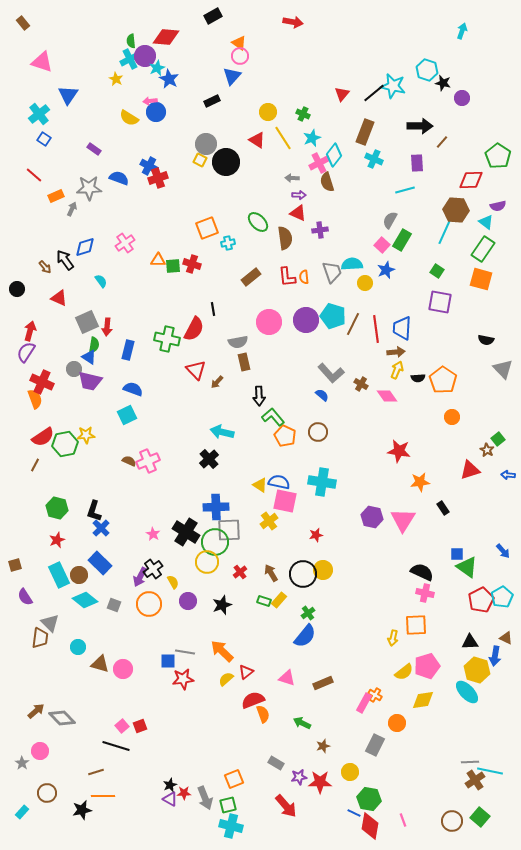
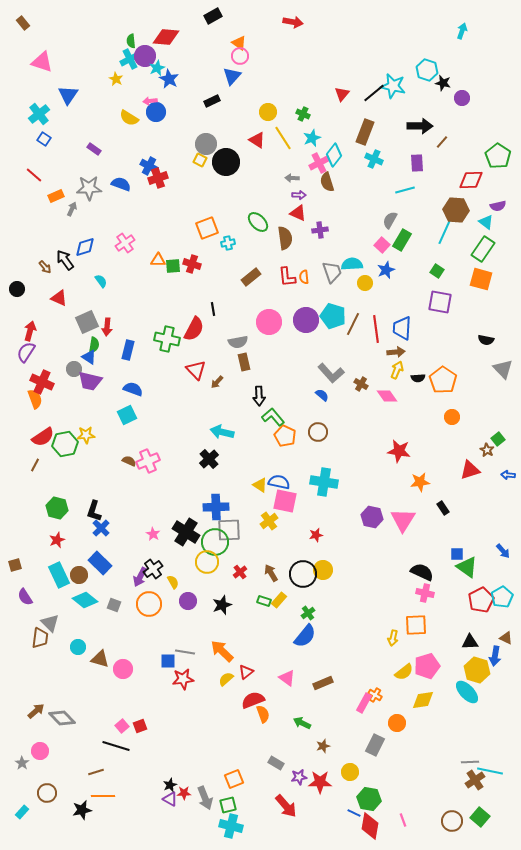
blue semicircle at (119, 178): moved 2 px right, 6 px down
cyan cross at (322, 482): moved 2 px right
brown triangle at (100, 664): moved 5 px up
pink triangle at (287, 678): rotated 18 degrees clockwise
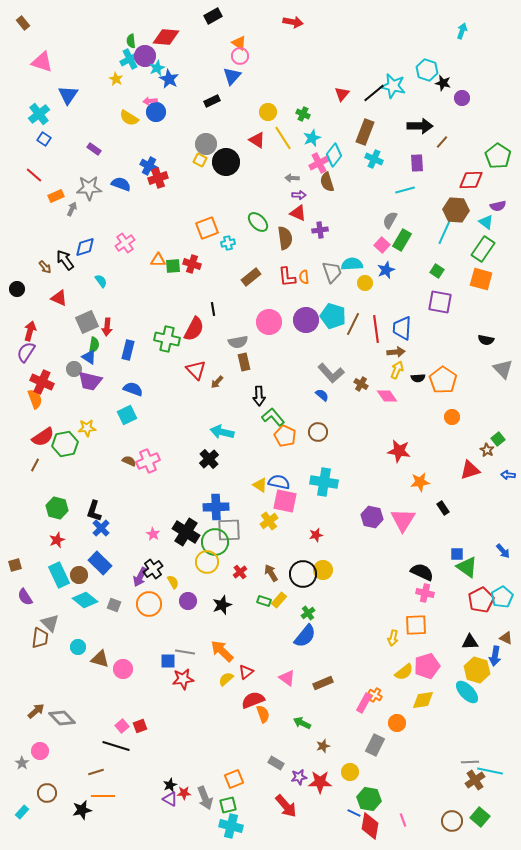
yellow star at (86, 435): moved 1 px right, 7 px up
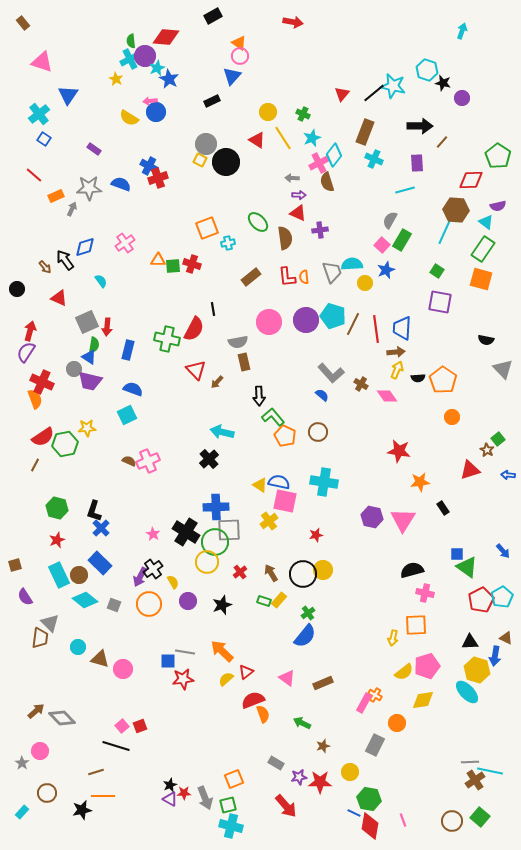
black semicircle at (422, 572): moved 10 px left, 2 px up; rotated 40 degrees counterclockwise
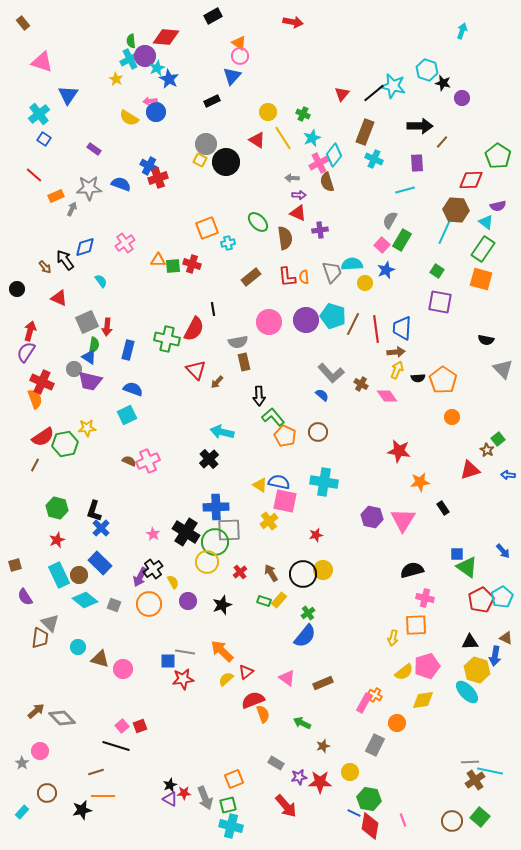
pink cross at (425, 593): moved 5 px down
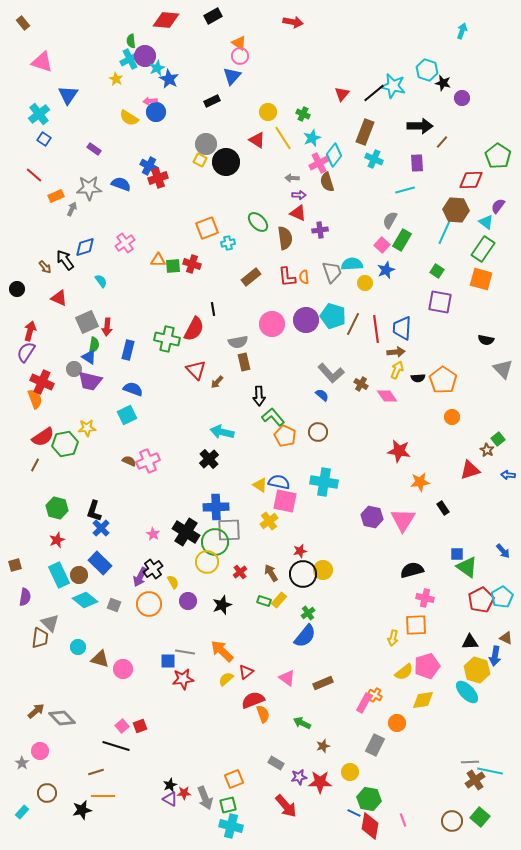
red diamond at (166, 37): moved 17 px up
purple semicircle at (498, 206): rotated 140 degrees clockwise
pink circle at (269, 322): moved 3 px right, 2 px down
red star at (316, 535): moved 16 px left, 16 px down
purple semicircle at (25, 597): rotated 138 degrees counterclockwise
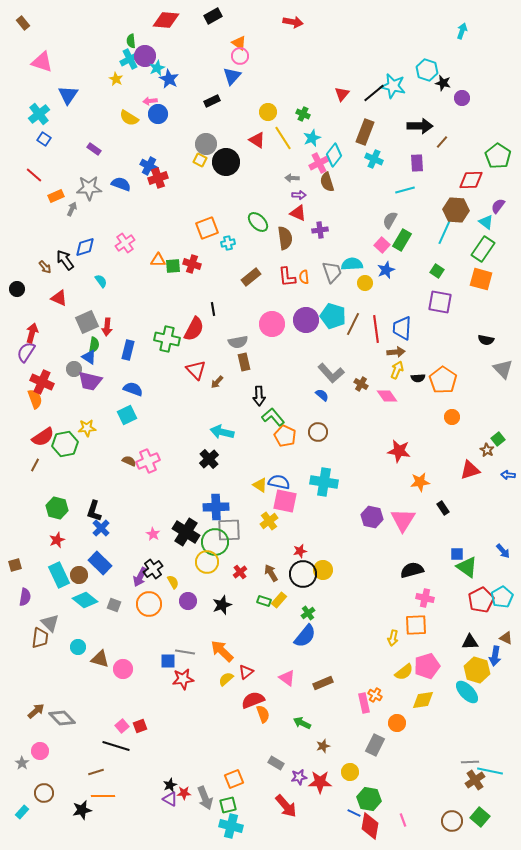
blue circle at (156, 112): moved 2 px right, 2 px down
red arrow at (30, 331): moved 2 px right, 2 px down
pink rectangle at (364, 703): rotated 42 degrees counterclockwise
brown circle at (47, 793): moved 3 px left
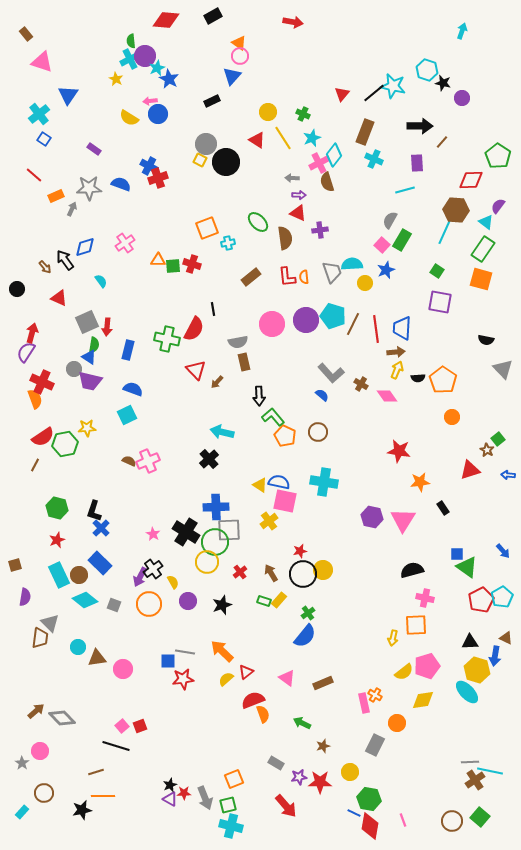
brown rectangle at (23, 23): moved 3 px right, 11 px down
brown triangle at (100, 659): moved 3 px left, 1 px up; rotated 24 degrees counterclockwise
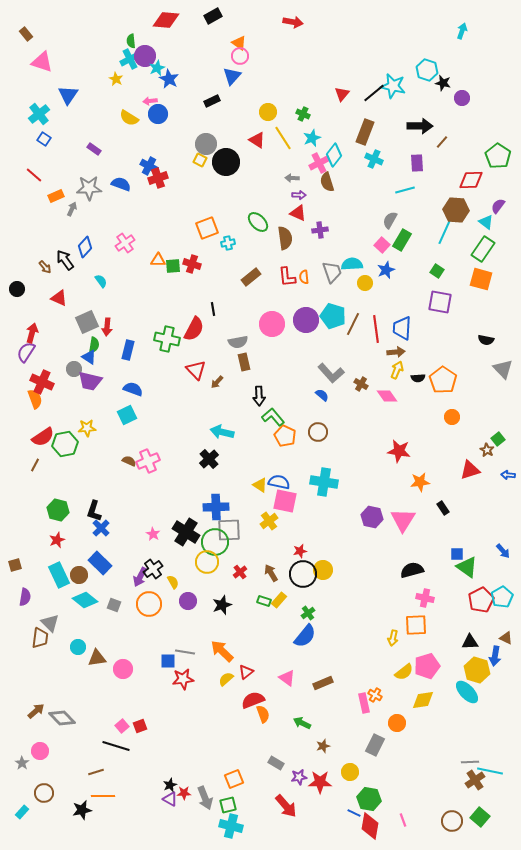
blue diamond at (85, 247): rotated 30 degrees counterclockwise
green hexagon at (57, 508): moved 1 px right, 2 px down
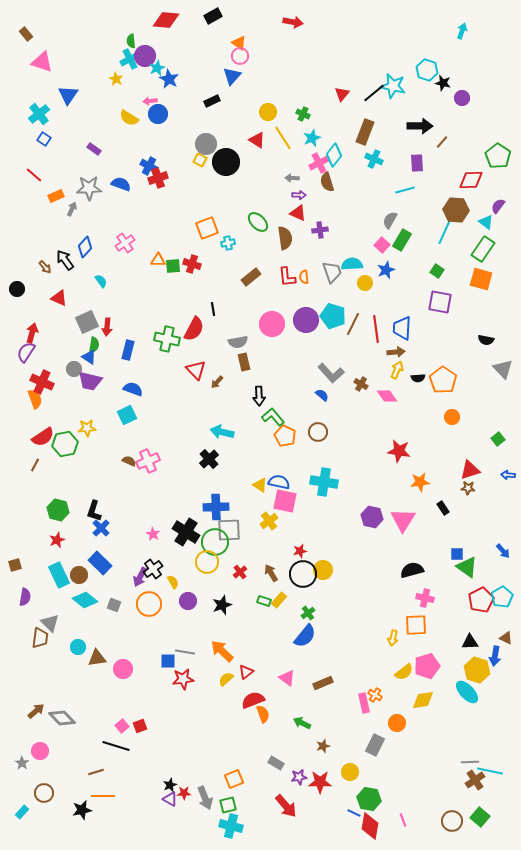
brown star at (487, 450): moved 19 px left, 38 px down; rotated 24 degrees counterclockwise
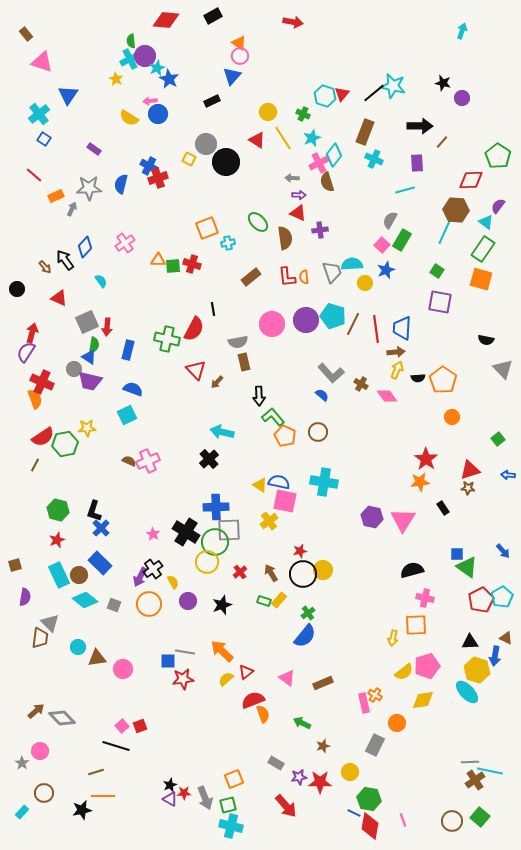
cyan hexagon at (427, 70): moved 102 px left, 26 px down
yellow square at (200, 160): moved 11 px left, 1 px up
blue semicircle at (121, 184): rotated 96 degrees counterclockwise
red star at (399, 451): moved 27 px right, 8 px down; rotated 25 degrees clockwise
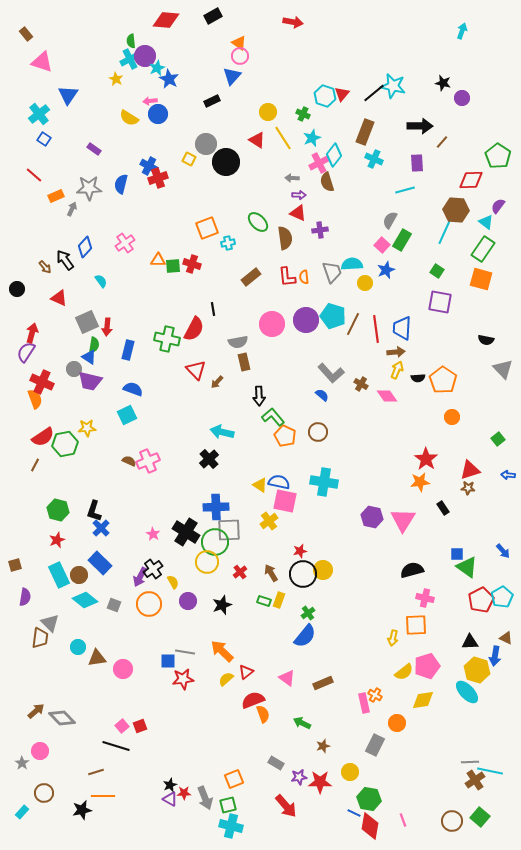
yellow rectangle at (279, 600): rotated 21 degrees counterclockwise
